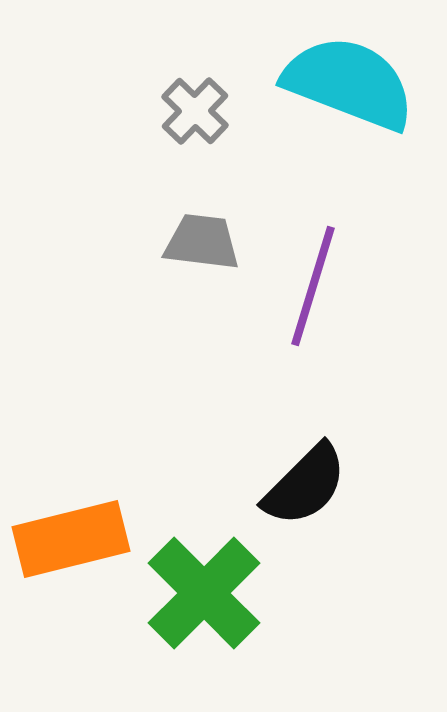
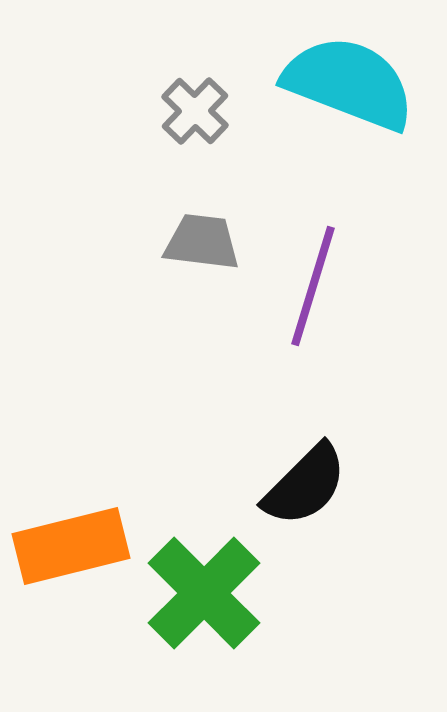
orange rectangle: moved 7 px down
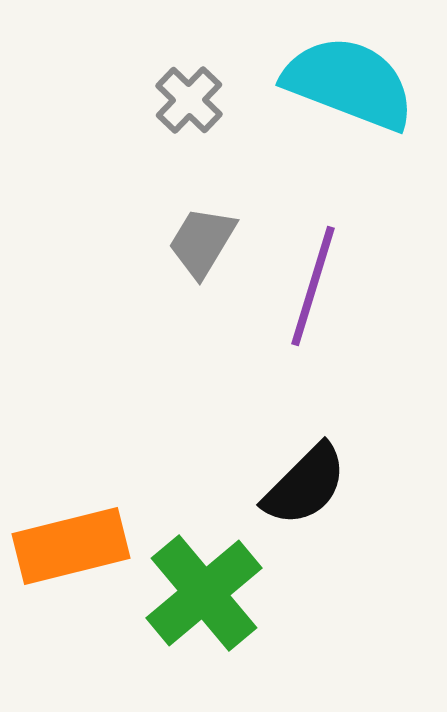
gray cross: moved 6 px left, 11 px up
gray trapezoid: rotated 66 degrees counterclockwise
green cross: rotated 5 degrees clockwise
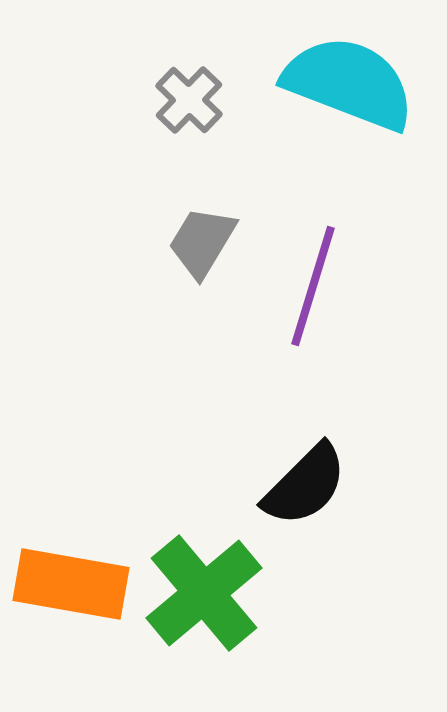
orange rectangle: moved 38 px down; rotated 24 degrees clockwise
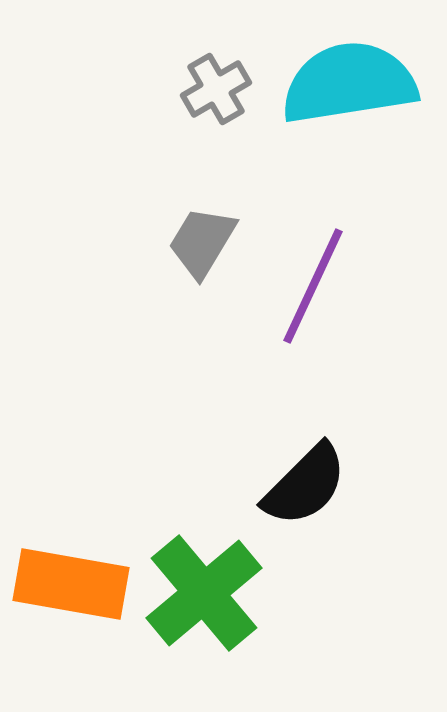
cyan semicircle: rotated 30 degrees counterclockwise
gray cross: moved 27 px right, 11 px up; rotated 16 degrees clockwise
purple line: rotated 8 degrees clockwise
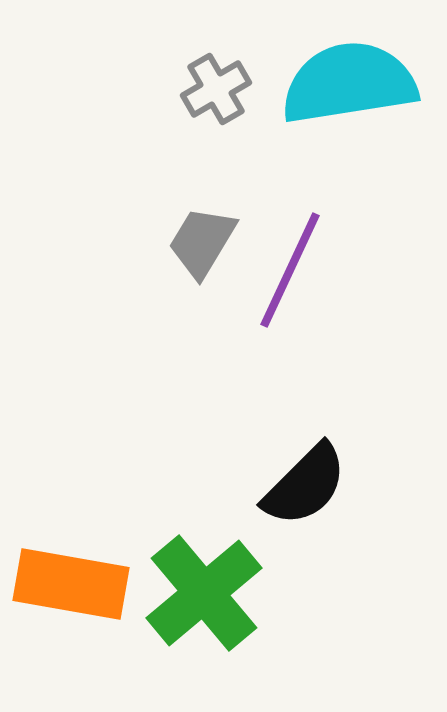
purple line: moved 23 px left, 16 px up
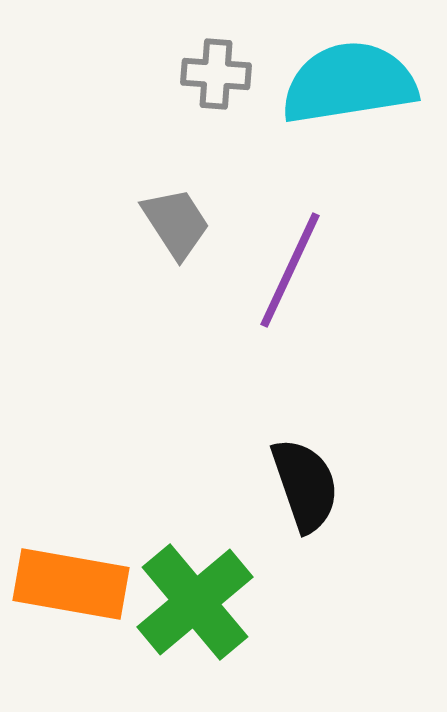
gray cross: moved 15 px up; rotated 34 degrees clockwise
gray trapezoid: moved 26 px left, 19 px up; rotated 116 degrees clockwise
black semicircle: rotated 64 degrees counterclockwise
green cross: moved 9 px left, 9 px down
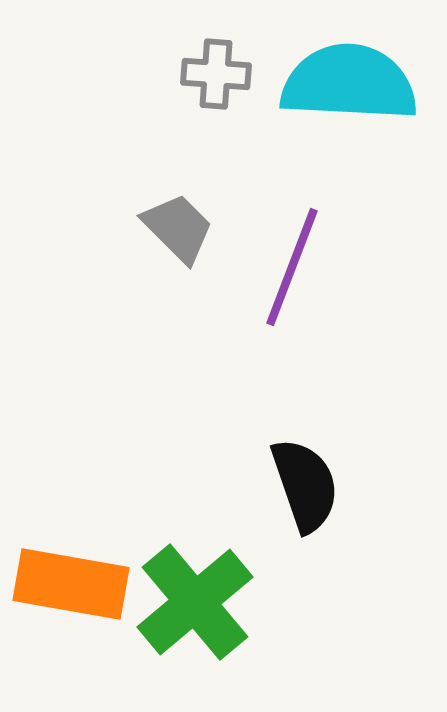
cyan semicircle: rotated 12 degrees clockwise
gray trapezoid: moved 2 px right, 5 px down; rotated 12 degrees counterclockwise
purple line: moved 2 px right, 3 px up; rotated 4 degrees counterclockwise
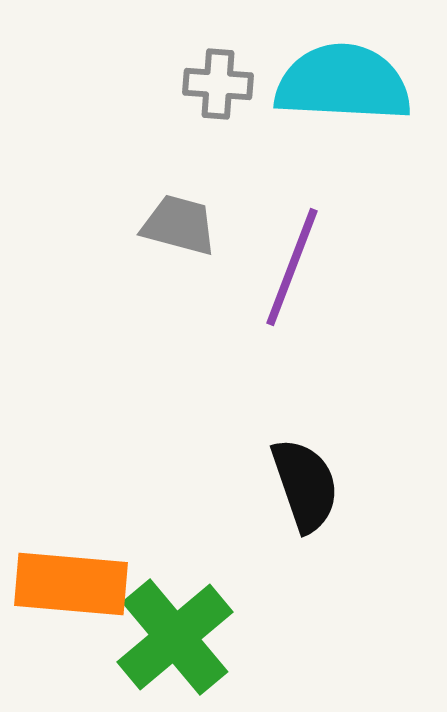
gray cross: moved 2 px right, 10 px down
cyan semicircle: moved 6 px left
gray trapezoid: moved 1 px right, 3 px up; rotated 30 degrees counterclockwise
orange rectangle: rotated 5 degrees counterclockwise
green cross: moved 20 px left, 35 px down
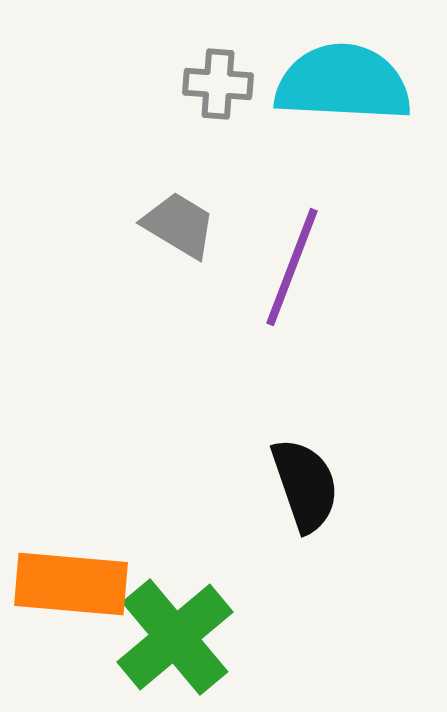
gray trapezoid: rotated 16 degrees clockwise
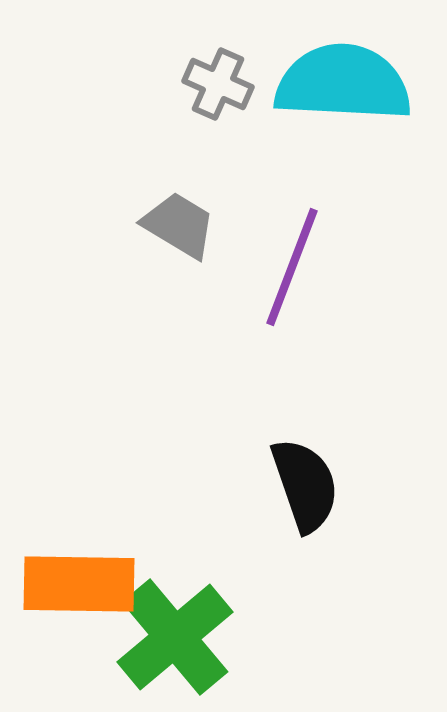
gray cross: rotated 20 degrees clockwise
orange rectangle: moved 8 px right; rotated 4 degrees counterclockwise
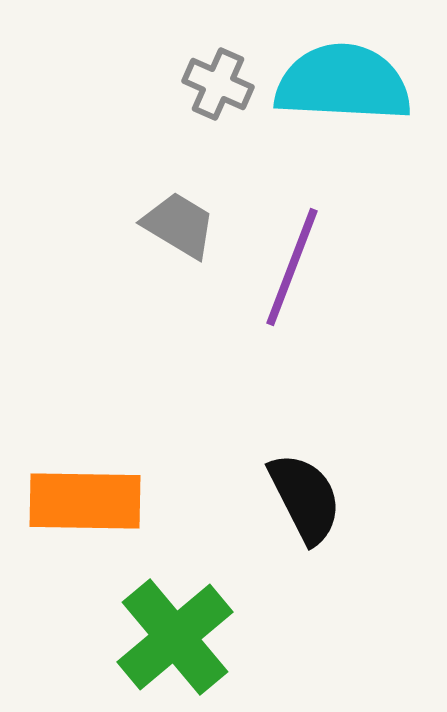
black semicircle: moved 13 px down; rotated 8 degrees counterclockwise
orange rectangle: moved 6 px right, 83 px up
